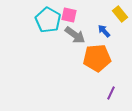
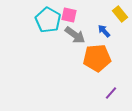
purple line: rotated 16 degrees clockwise
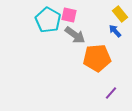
blue arrow: moved 11 px right
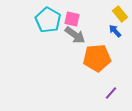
pink square: moved 3 px right, 4 px down
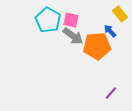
pink square: moved 1 px left, 1 px down
blue arrow: moved 5 px left
gray arrow: moved 2 px left, 1 px down
orange pentagon: moved 12 px up
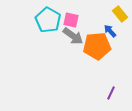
purple line: rotated 16 degrees counterclockwise
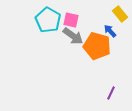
orange pentagon: rotated 20 degrees clockwise
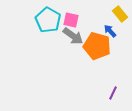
purple line: moved 2 px right
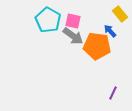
pink square: moved 2 px right, 1 px down
orange pentagon: rotated 8 degrees counterclockwise
